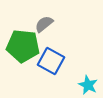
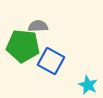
gray semicircle: moved 6 px left, 2 px down; rotated 36 degrees clockwise
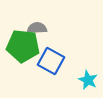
gray semicircle: moved 1 px left, 2 px down
cyan star: moved 5 px up
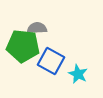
cyan star: moved 10 px left, 6 px up
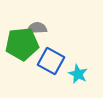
green pentagon: moved 1 px left, 2 px up; rotated 12 degrees counterclockwise
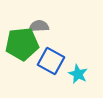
gray semicircle: moved 2 px right, 2 px up
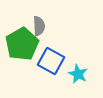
gray semicircle: rotated 90 degrees clockwise
green pentagon: rotated 24 degrees counterclockwise
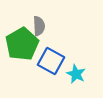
cyan star: moved 2 px left
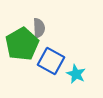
gray semicircle: moved 2 px down
